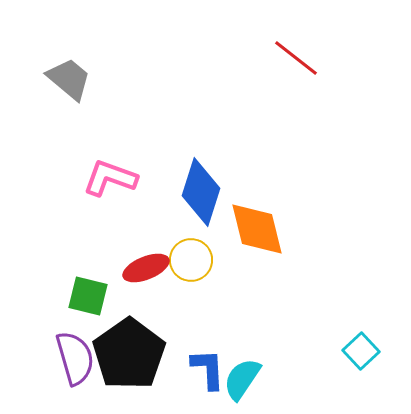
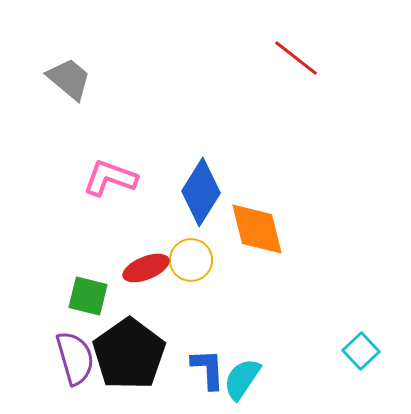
blue diamond: rotated 14 degrees clockwise
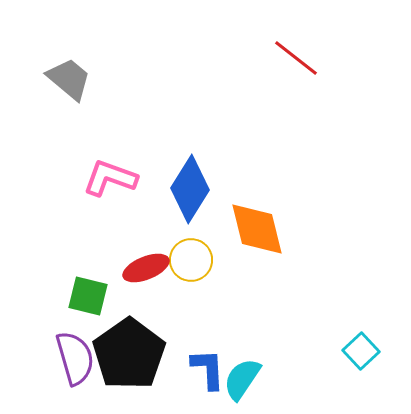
blue diamond: moved 11 px left, 3 px up
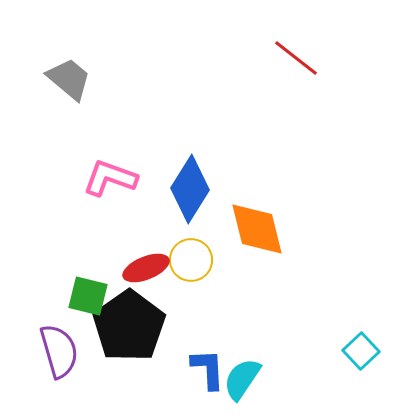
black pentagon: moved 28 px up
purple semicircle: moved 16 px left, 7 px up
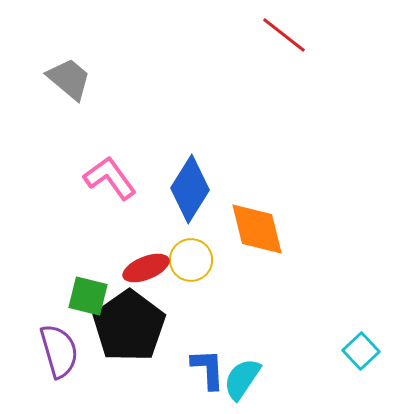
red line: moved 12 px left, 23 px up
pink L-shape: rotated 34 degrees clockwise
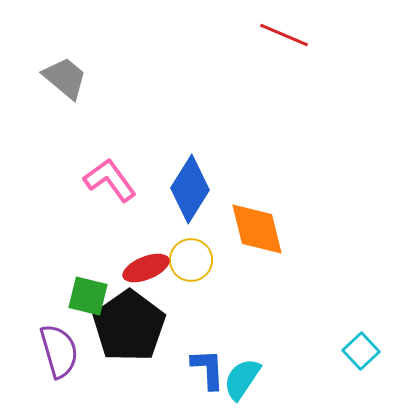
red line: rotated 15 degrees counterclockwise
gray trapezoid: moved 4 px left, 1 px up
pink L-shape: moved 2 px down
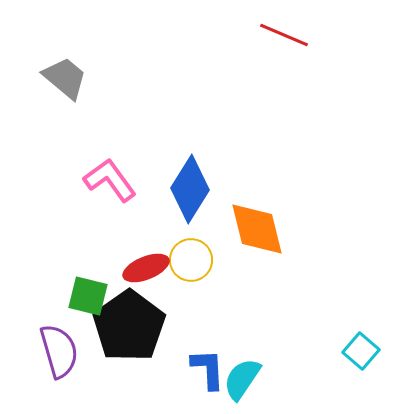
cyan square: rotated 6 degrees counterclockwise
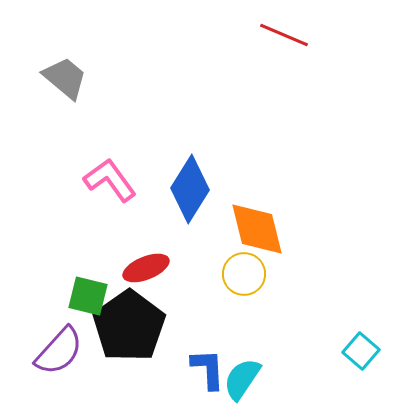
yellow circle: moved 53 px right, 14 px down
purple semicircle: rotated 58 degrees clockwise
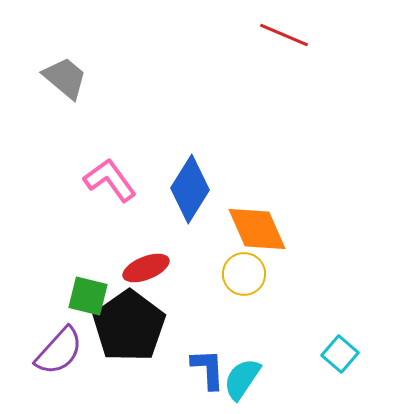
orange diamond: rotated 10 degrees counterclockwise
cyan square: moved 21 px left, 3 px down
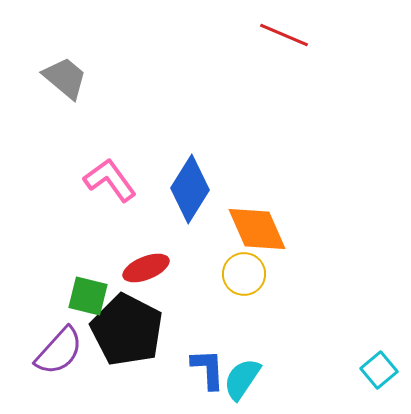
black pentagon: moved 2 px left, 4 px down; rotated 10 degrees counterclockwise
cyan square: moved 39 px right, 16 px down; rotated 9 degrees clockwise
